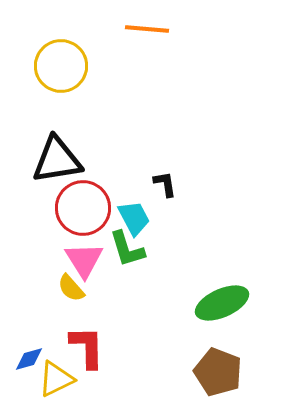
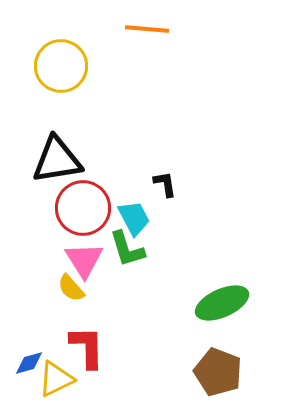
blue diamond: moved 4 px down
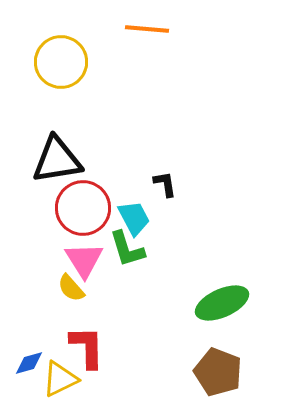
yellow circle: moved 4 px up
yellow triangle: moved 4 px right
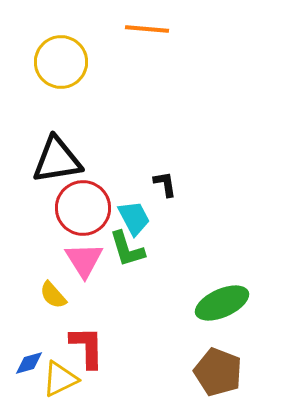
yellow semicircle: moved 18 px left, 7 px down
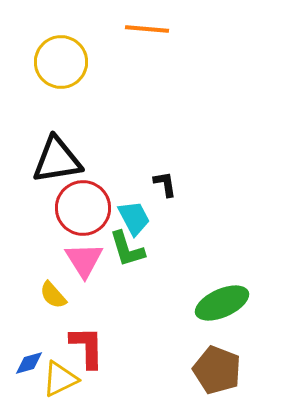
brown pentagon: moved 1 px left, 2 px up
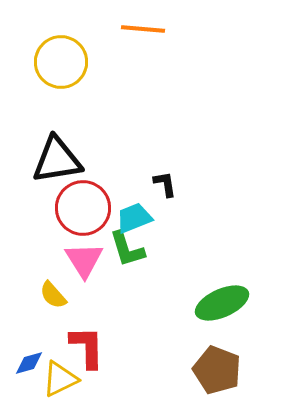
orange line: moved 4 px left
cyan trapezoid: rotated 84 degrees counterclockwise
